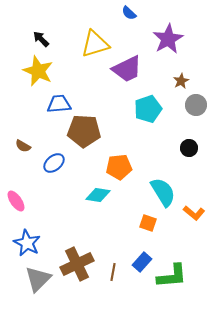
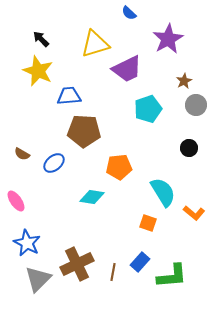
brown star: moved 3 px right
blue trapezoid: moved 10 px right, 8 px up
brown semicircle: moved 1 px left, 8 px down
cyan diamond: moved 6 px left, 2 px down
blue rectangle: moved 2 px left
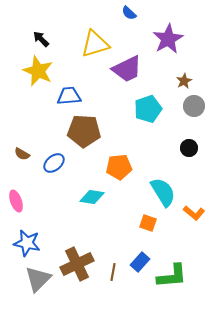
gray circle: moved 2 px left, 1 px down
pink ellipse: rotated 15 degrees clockwise
blue star: rotated 16 degrees counterclockwise
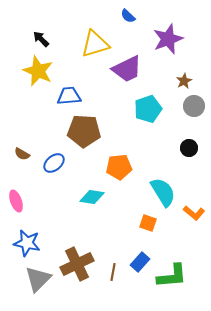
blue semicircle: moved 1 px left, 3 px down
purple star: rotated 8 degrees clockwise
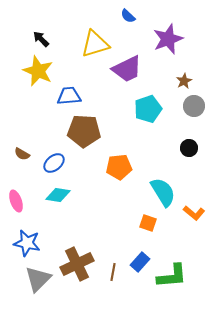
cyan diamond: moved 34 px left, 2 px up
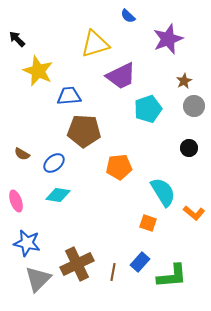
black arrow: moved 24 px left
purple trapezoid: moved 6 px left, 7 px down
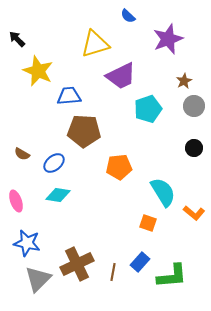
black circle: moved 5 px right
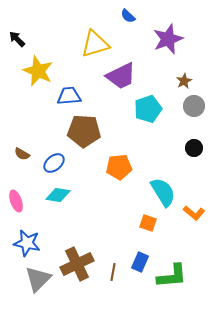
blue rectangle: rotated 18 degrees counterclockwise
